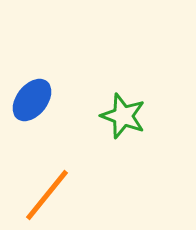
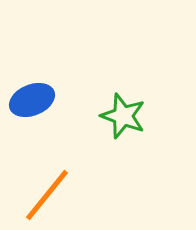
blue ellipse: rotated 30 degrees clockwise
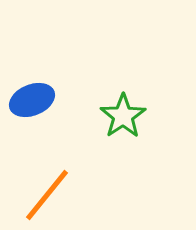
green star: rotated 18 degrees clockwise
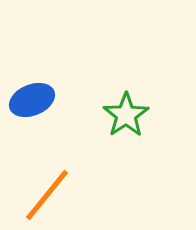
green star: moved 3 px right, 1 px up
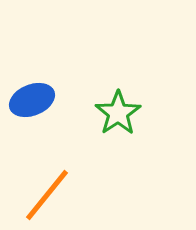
green star: moved 8 px left, 2 px up
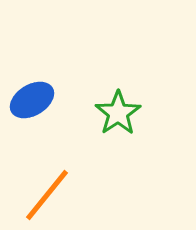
blue ellipse: rotated 9 degrees counterclockwise
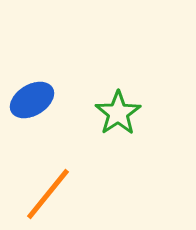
orange line: moved 1 px right, 1 px up
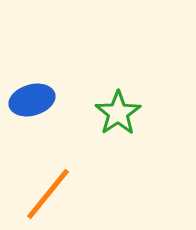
blue ellipse: rotated 15 degrees clockwise
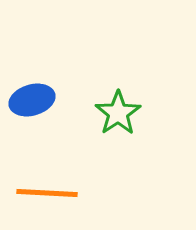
orange line: moved 1 px left, 1 px up; rotated 54 degrees clockwise
